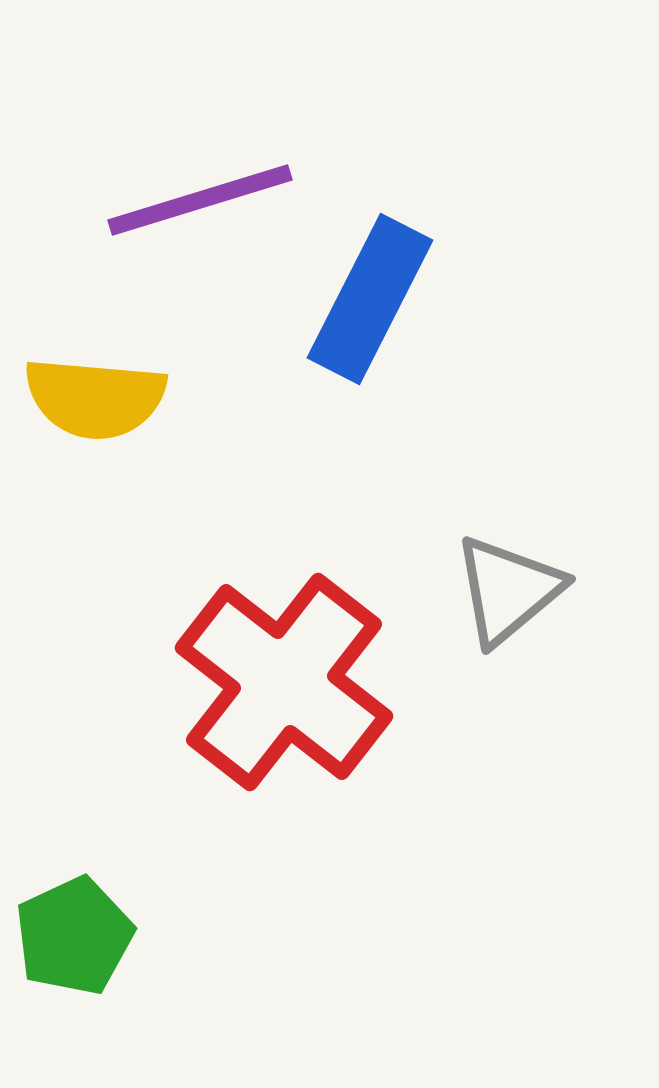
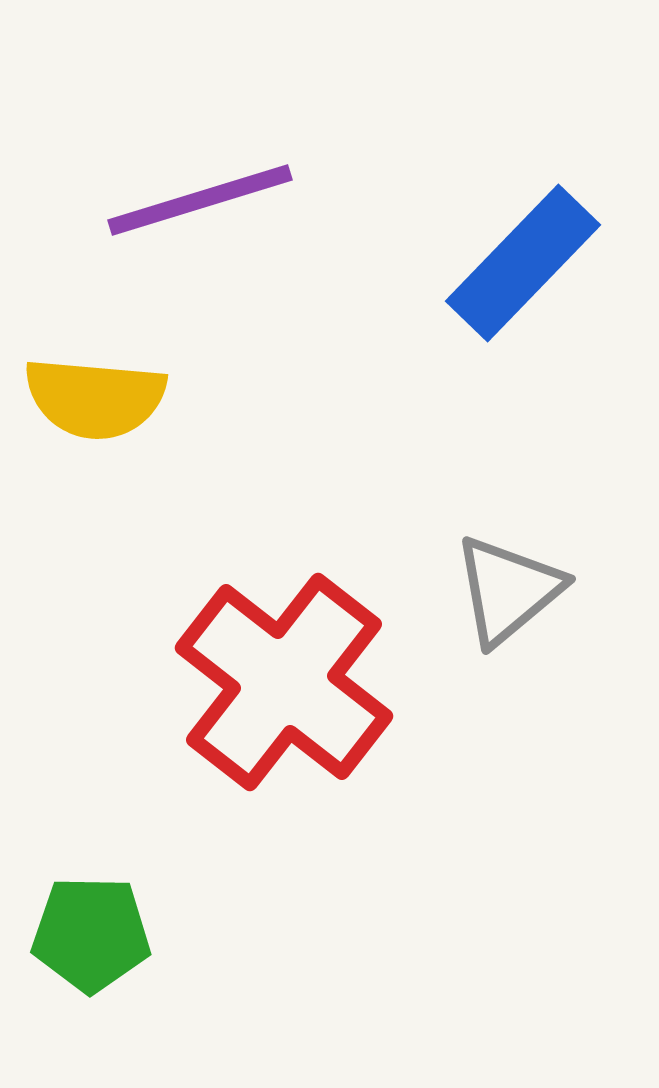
blue rectangle: moved 153 px right, 36 px up; rotated 17 degrees clockwise
green pentagon: moved 17 px right, 2 px up; rotated 26 degrees clockwise
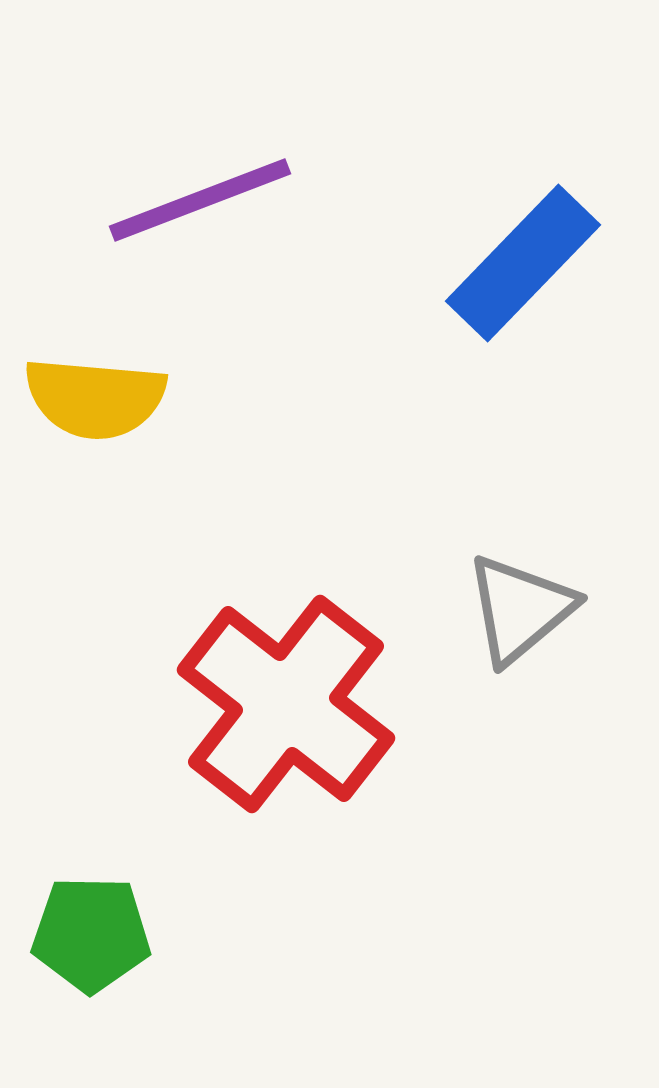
purple line: rotated 4 degrees counterclockwise
gray triangle: moved 12 px right, 19 px down
red cross: moved 2 px right, 22 px down
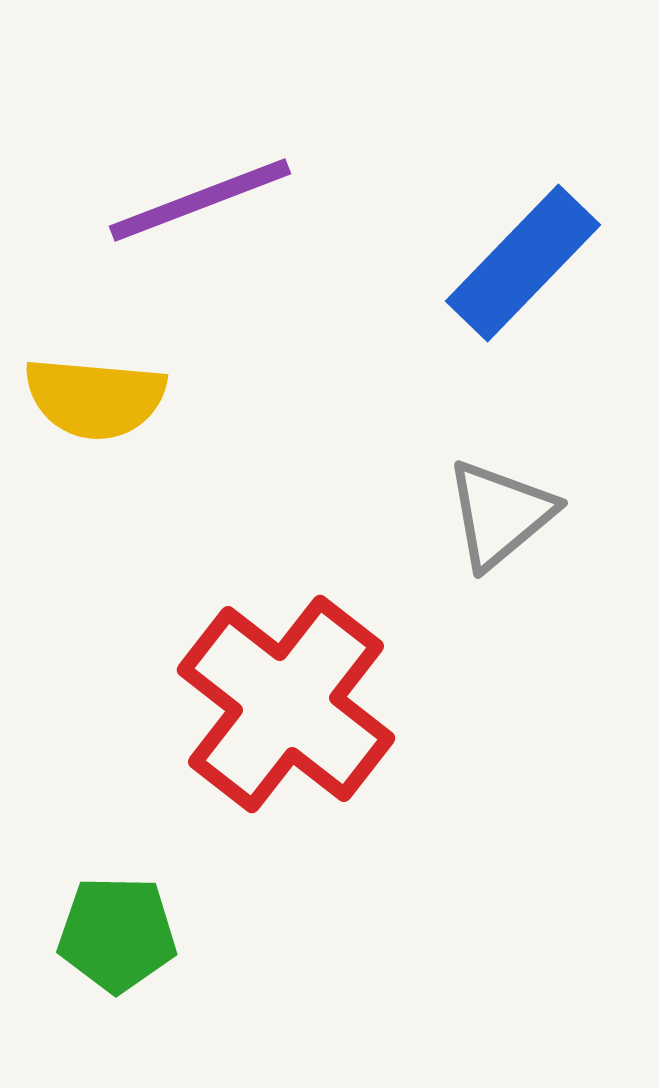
gray triangle: moved 20 px left, 95 px up
green pentagon: moved 26 px right
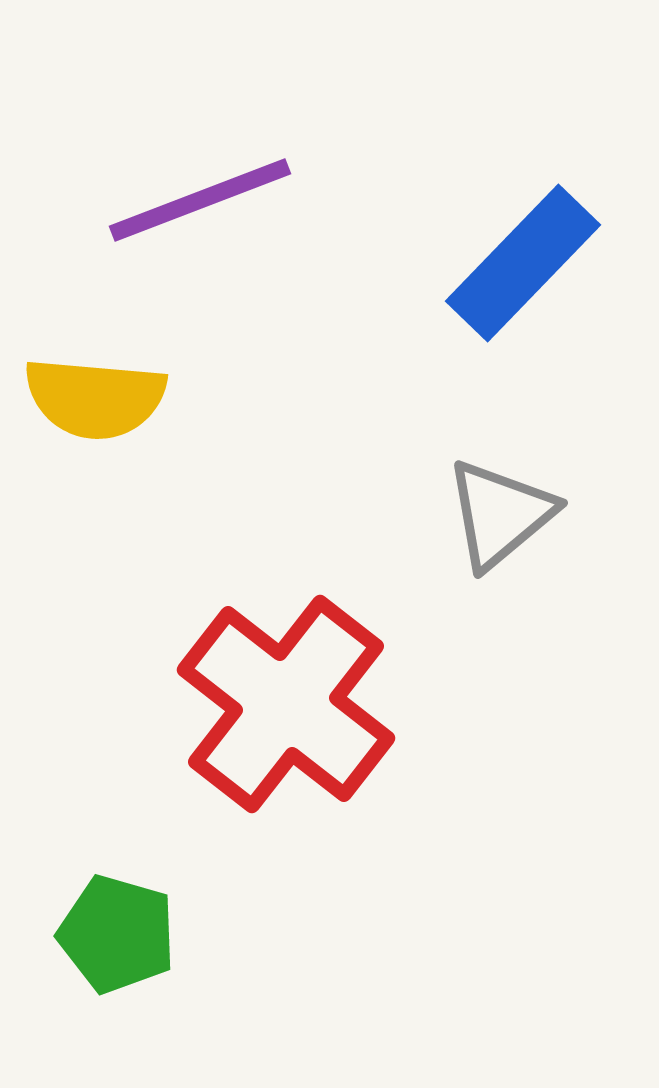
green pentagon: rotated 15 degrees clockwise
